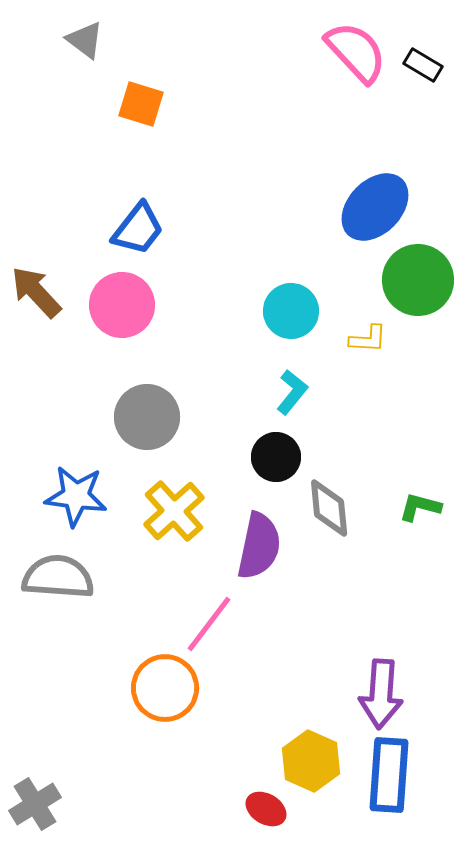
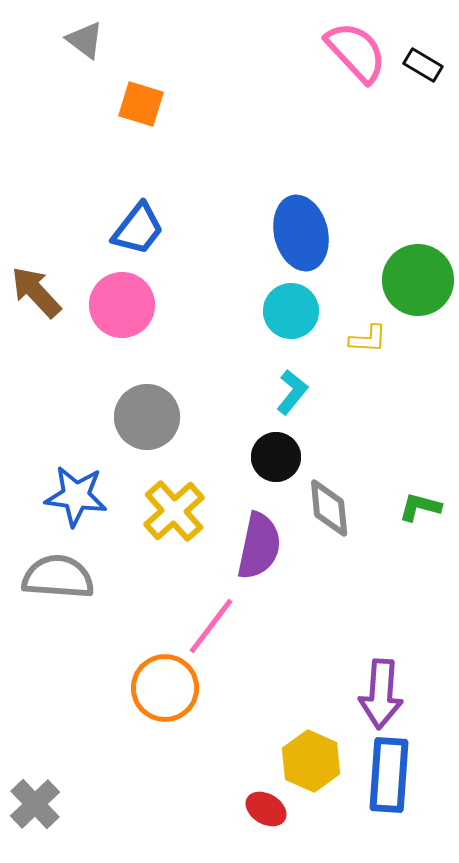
blue ellipse: moved 74 px left, 26 px down; rotated 58 degrees counterclockwise
pink line: moved 2 px right, 2 px down
gray cross: rotated 12 degrees counterclockwise
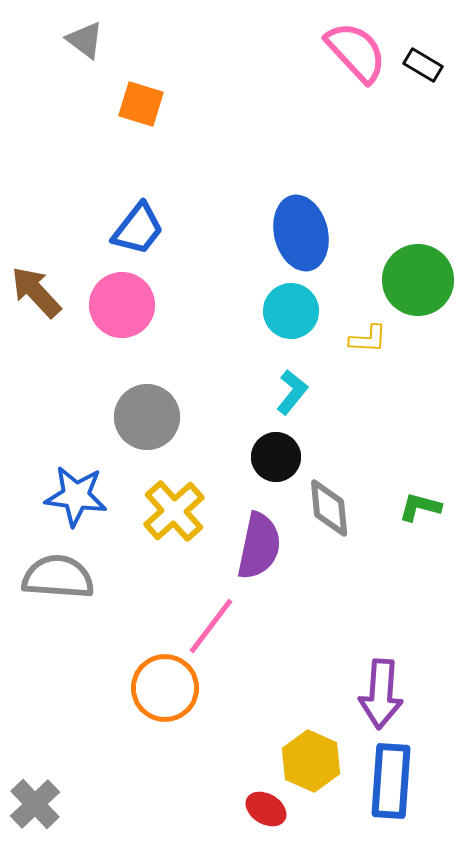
blue rectangle: moved 2 px right, 6 px down
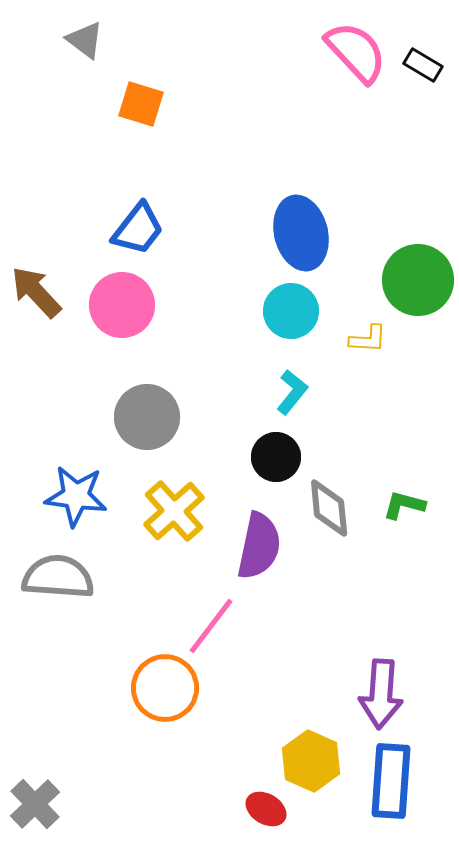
green L-shape: moved 16 px left, 2 px up
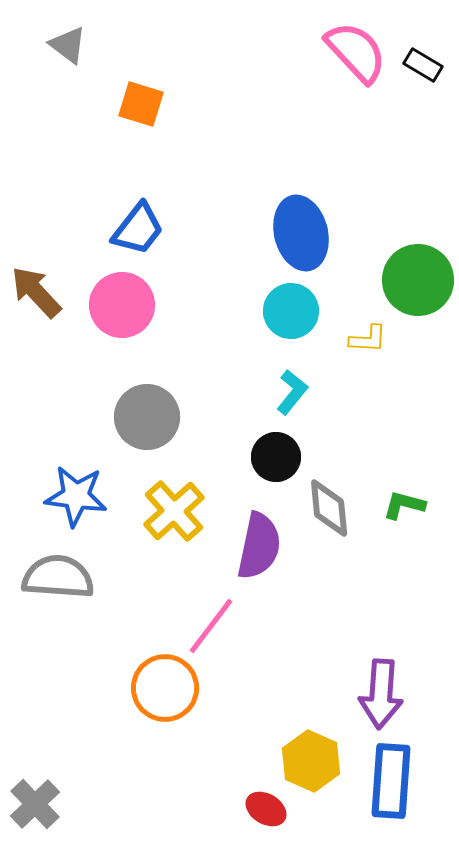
gray triangle: moved 17 px left, 5 px down
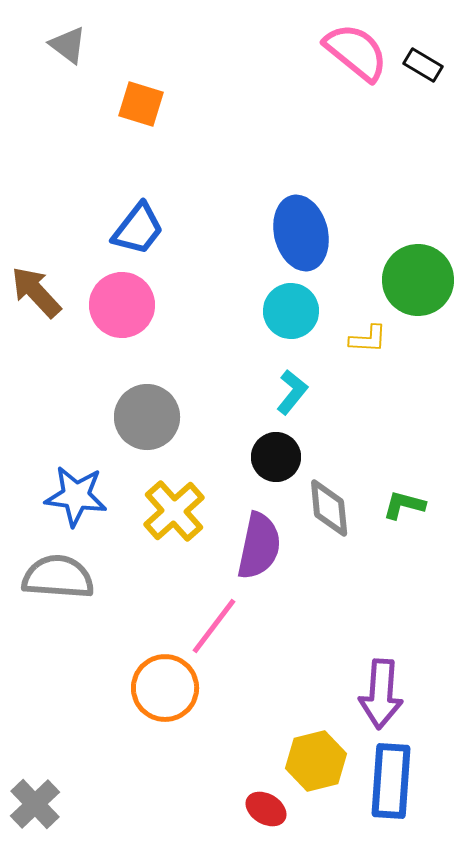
pink semicircle: rotated 8 degrees counterclockwise
pink line: moved 3 px right
yellow hexagon: moved 5 px right; rotated 22 degrees clockwise
